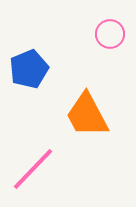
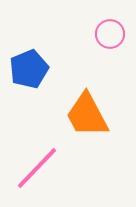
pink line: moved 4 px right, 1 px up
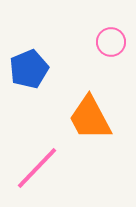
pink circle: moved 1 px right, 8 px down
orange trapezoid: moved 3 px right, 3 px down
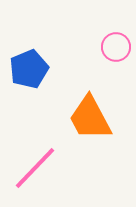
pink circle: moved 5 px right, 5 px down
pink line: moved 2 px left
